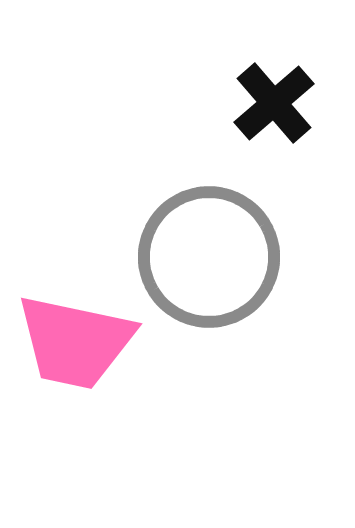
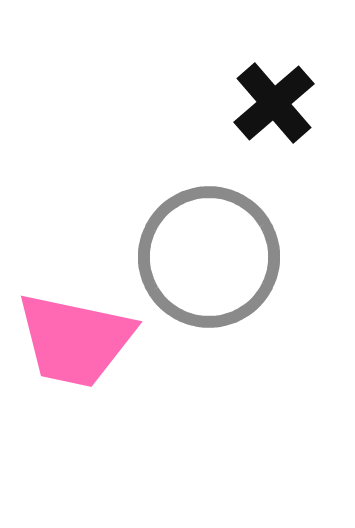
pink trapezoid: moved 2 px up
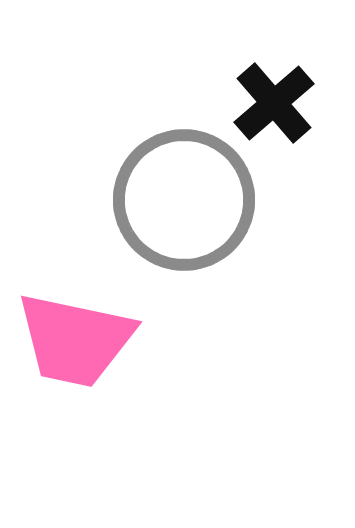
gray circle: moved 25 px left, 57 px up
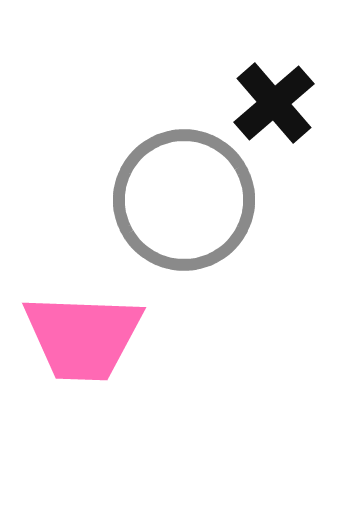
pink trapezoid: moved 8 px right, 3 px up; rotated 10 degrees counterclockwise
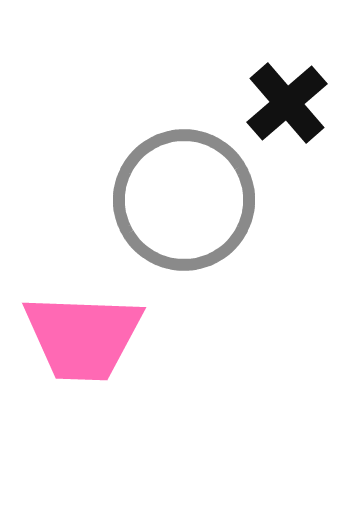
black cross: moved 13 px right
